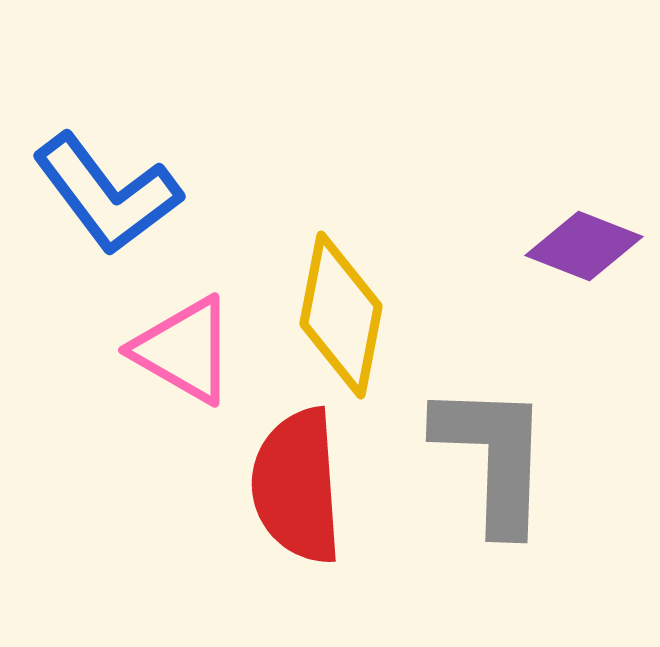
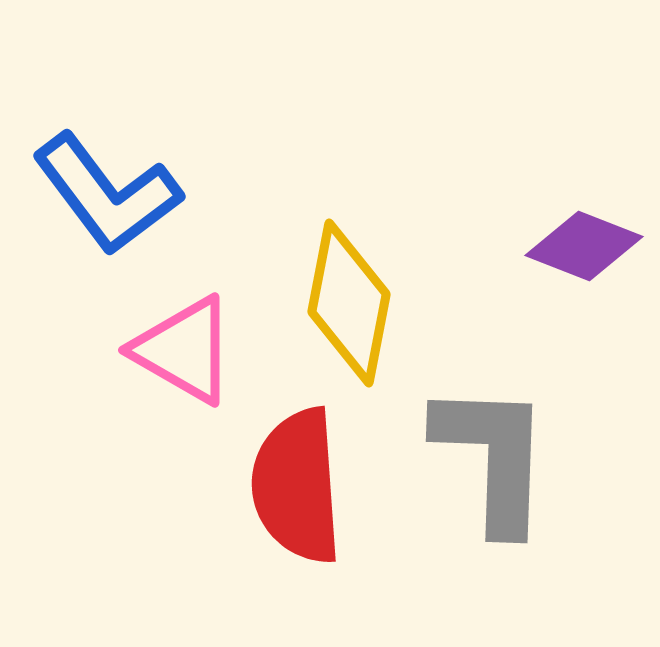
yellow diamond: moved 8 px right, 12 px up
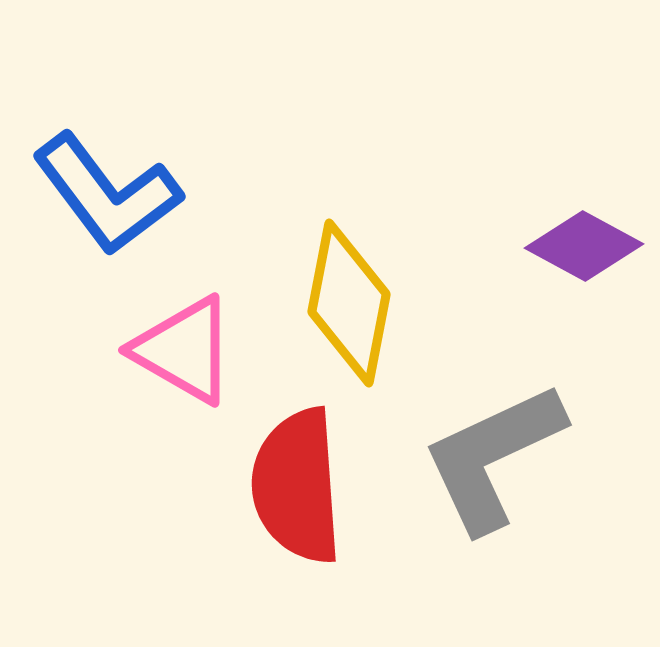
purple diamond: rotated 7 degrees clockwise
gray L-shape: rotated 117 degrees counterclockwise
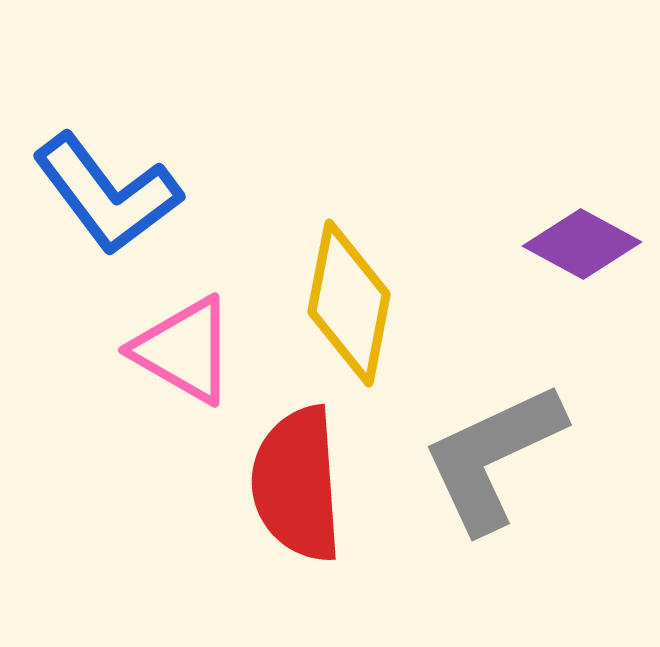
purple diamond: moved 2 px left, 2 px up
red semicircle: moved 2 px up
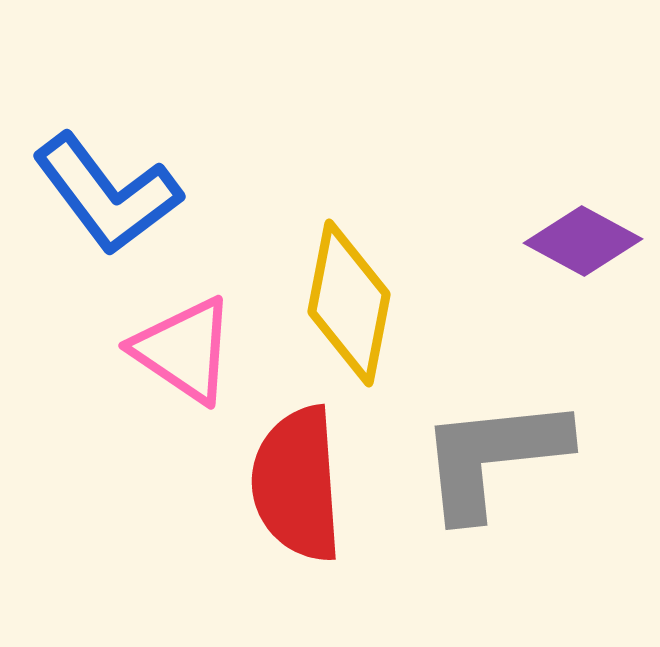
purple diamond: moved 1 px right, 3 px up
pink triangle: rotated 4 degrees clockwise
gray L-shape: rotated 19 degrees clockwise
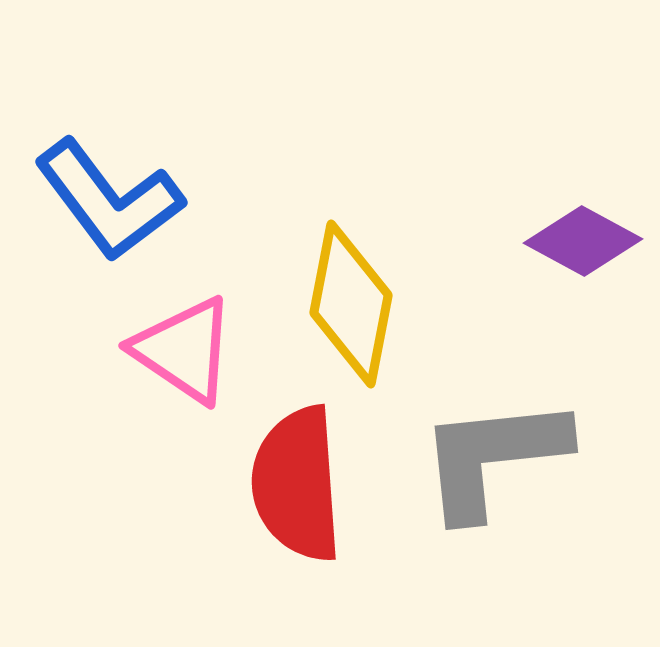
blue L-shape: moved 2 px right, 6 px down
yellow diamond: moved 2 px right, 1 px down
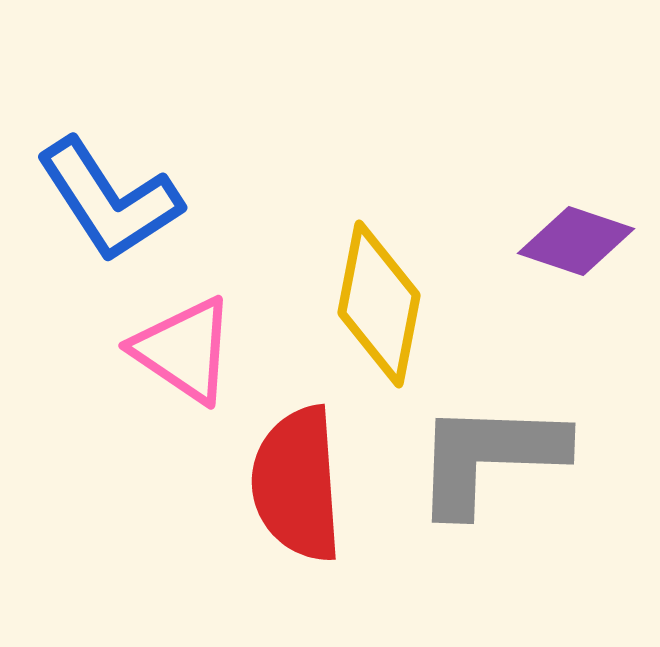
blue L-shape: rotated 4 degrees clockwise
purple diamond: moved 7 px left; rotated 10 degrees counterclockwise
yellow diamond: moved 28 px right
gray L-shape: moved 4 px left; rotated 8 degrees clockwise
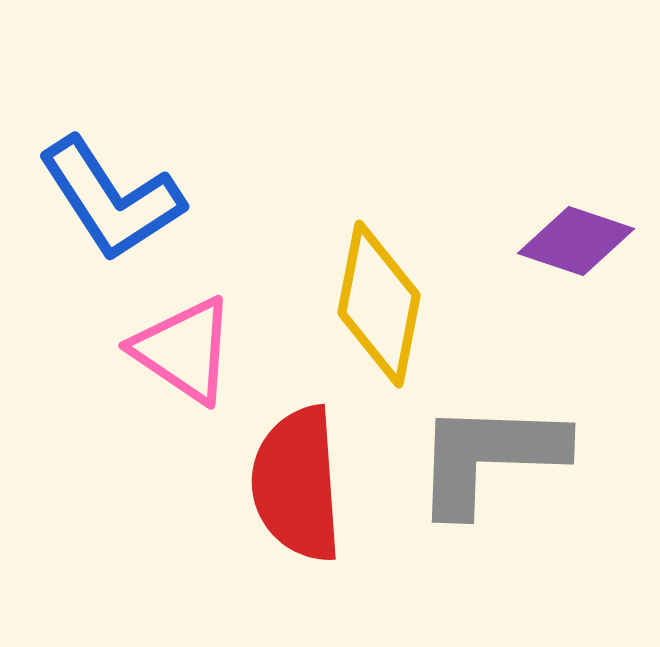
blue L-shape: moved 2 px right, 1 px up
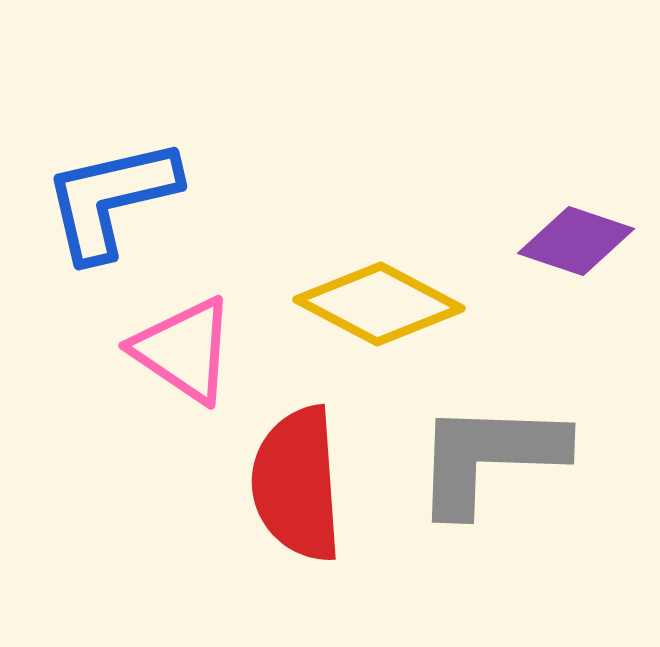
blue L-shape: rotated 110 degrees clockwise
yellow diamond: rotated 73 degrees counterclockwise
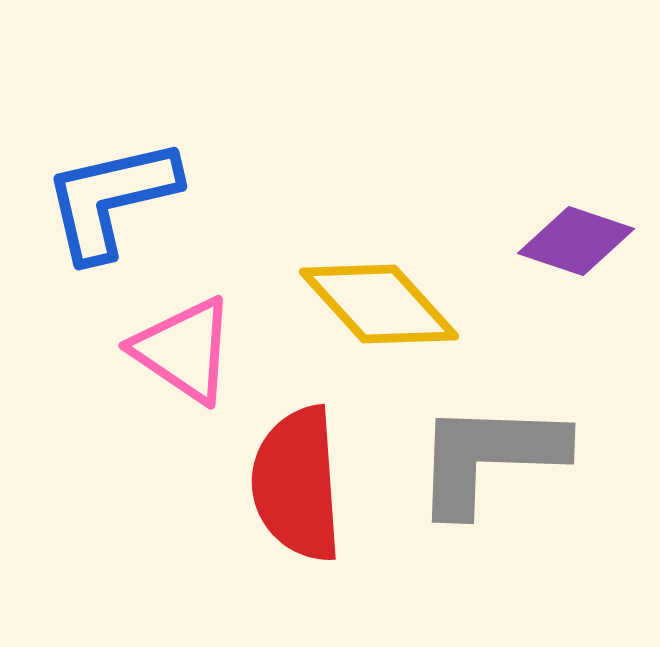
yellow diamond: rotated 20 degrees clockwise
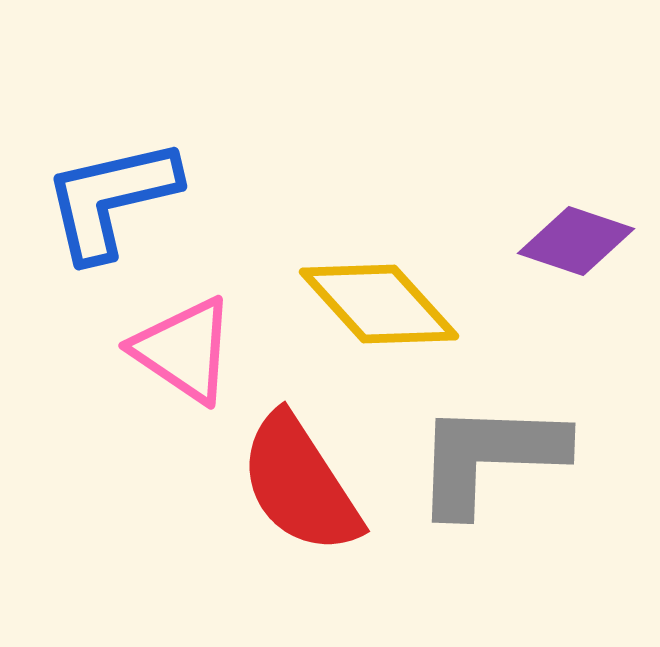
red semicircle: moved 3 px right; rotated 29 degrees counterclockwise
